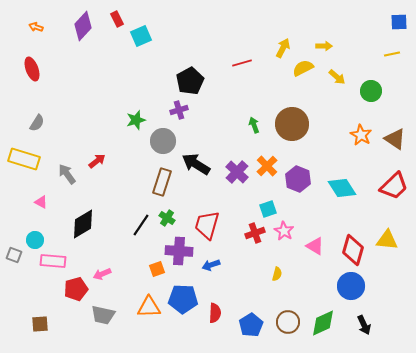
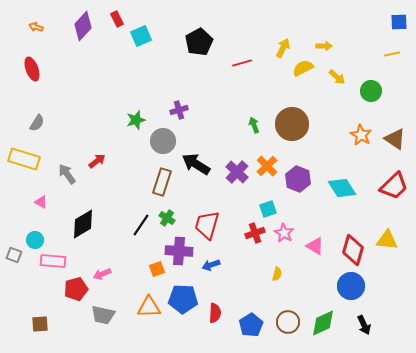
black pentagon at (190, 81): moved 9 px right, 39 px up
pink star at (284, 231): moved 2 px down
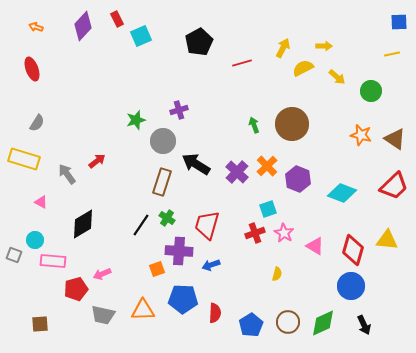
orange star at (361, 135): rotated 15 degrees counterclockwise
cyan diamond at (342, 188): moved 5 px down; rotated 36 degrees counterclockwise
orange triangle at (149, 307): moved 6 px left, 3 px down
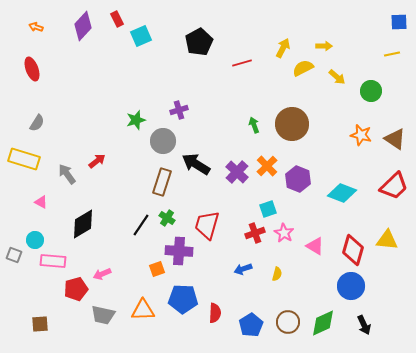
blue arrow at (211, 265): moved 32 px right, 4 px down
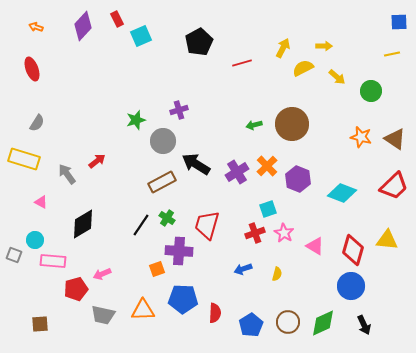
green arrow at (254, 125): rotated 84 degrees counterclockwise
orange star at (361, 135): moved 2 px down
purple cross at (237, 172): rotated 15 degrees clockwise
brown rectangle at (162, 182): rotated 44 degrees clockwise
